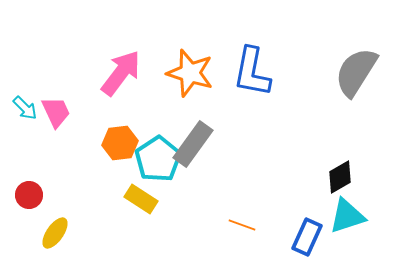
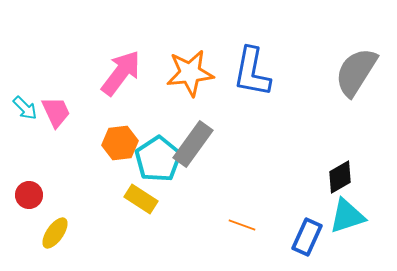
orange star: rotated 24 degrees counterclockwise
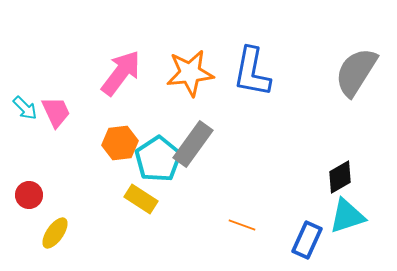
blue rectangle: moved 3 px down
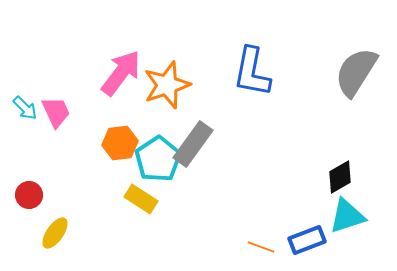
orange star: moved 23 px left, 12 px down; rotated 12 degrees counterclockwise
orange line: moved 19 px right, 22 px down
blue rectangle: rotated 45 degrees clockwise
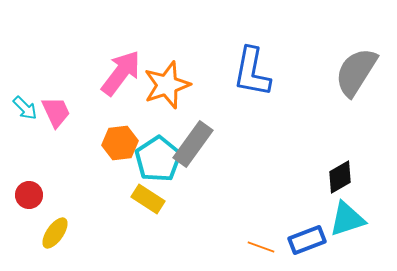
yellow rectangle: moved 7 px right
cyan triangle: moved 3 px down
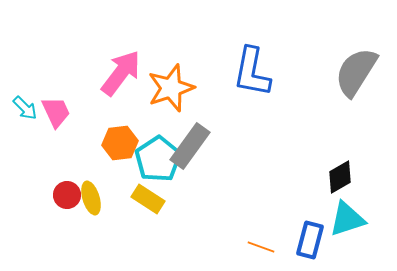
orange star: moved 4 px right, 3 px down
gray rectangle: moved 3 px left, 2 px down
red circle: moved 38 px right
yellow ellipse: moved 36 px right, 35 px up; rotated 52 degrees counterclockwise
blue rectangle: moved 3 px right; rotated 54 degrees counterclockwise
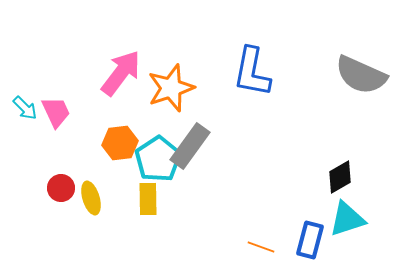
gray semicircle: moved 5 px right, 3 px down; rotated 98 degrees counterclockwise
red circle: moved 6 px left, 7 px up
yellow rectangle: rotated 56 degrees clockwise
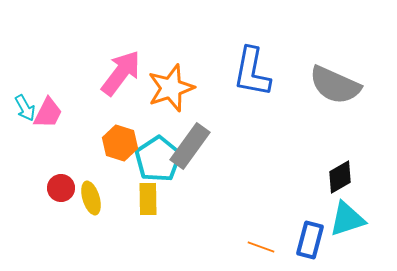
gray semicircle: moved 26 px left, 10 px down
cyan arrow: rotated 16 degrees clockwise
pink trapezoid: moved 8 px left, 1 px down; rotated 52 degrees clockwise
orange hexagon: rotated 24 degrees clockwise
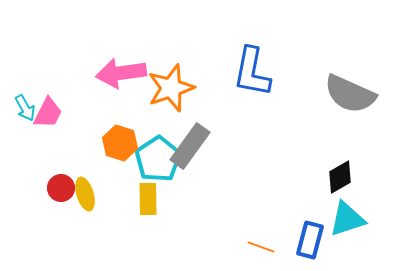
pink arrow: rotated 135 degrees counterclockwise
gray semicircle: moved 15 px right, 9 px down
yellow ellipse: moved 6 px left, 4 px up
